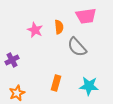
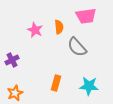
orange star: moved 2 px left
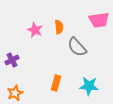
pink trapezoid: moved 13 px right, 4 px down
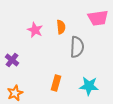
pink trapezoid: moved 1 px left, 2 px up
orange semicircle: moved 2 px right
gray semicircle: rotated 135 degrees counterclockwise
purple cross: rotated 24 degrees counterclockwise
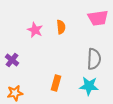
gray semicircle: moved 17 px right, 12 px down
orange star: rotated 14 degrees clockwise
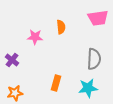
pink star: moved 7 px down; rotated 21 degrees counterclockwise
cyan star: moved 1 px left, 2 px down; rotated 12 degrees counterclockwise
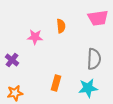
orange semicircle: moved 1 px up
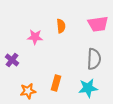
pink trapezoid: moved 6 px down
orange star: moved 13 px right, 2 px up
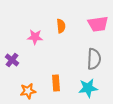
orange rectangle: rotated 21 degrees counterclockwise
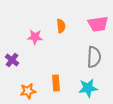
gray semicircle: moved 2 px up
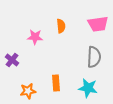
cyan star: rotated 18 degrees clockwise
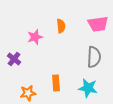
pink star: rotated 21 degrees counterclockwise
purple cross: moved 2 px right, 1 px up
orange star: moved 2 px down
